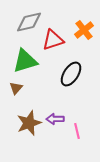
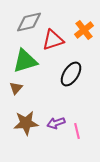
purple arrow: moved 1 px right, 4 px down; rotated 18 degrees counterclockwise
brown star: moved 3 px left; rotated 15 degrees clockwise
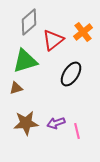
gray diamond: rotated 28 degrees counterclockwise
orange cross: moved 1 px left, 2 px down
red triangle: rotated 20 degrees counterclockwise
brown triangle: rotated 32 degrees clockwise
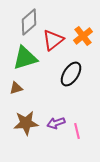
orange cross: moved 4 px down
green triangle: moved 3 px up
